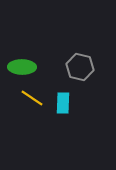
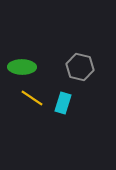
cyan rectangle: rotated 15 degrees clockwise
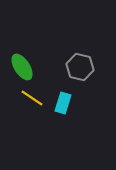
green ellipse: rotated 56 degrees clockwise
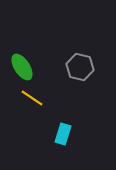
cyan rectangle: moved 31 px down
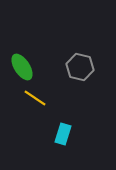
yellow line: moved 3 px right
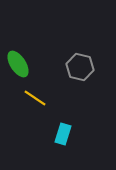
green ellipse: moved 4 px left, 3 px up
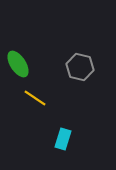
cyan rectangle: moved 5 px down
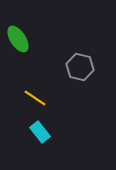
green ellipse: moved 25 px up
cyan rectangle: moved 23 px left, 7 px up; rotated 55 degrees counterclockwise
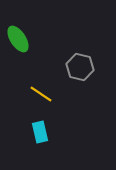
yellow line: moved 6 px right, 4 px up
cyan rectangle: rotated 25 degrees clockwise
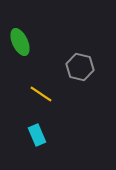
green ellipse: moved 2 px right, 3 px down; rotated 8 degrees clockwise
cyan rectangle: moved 3 px left, 3 px down; rotated 10 degrees counterclockwise
